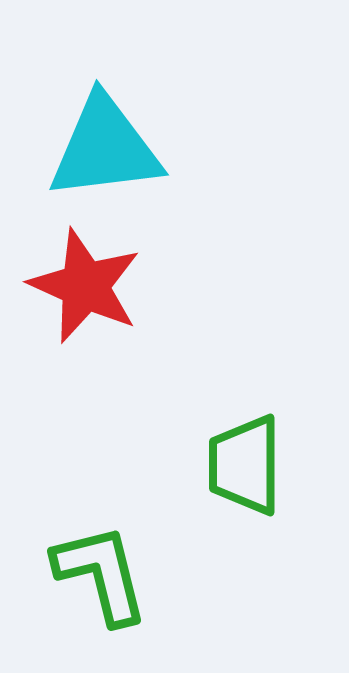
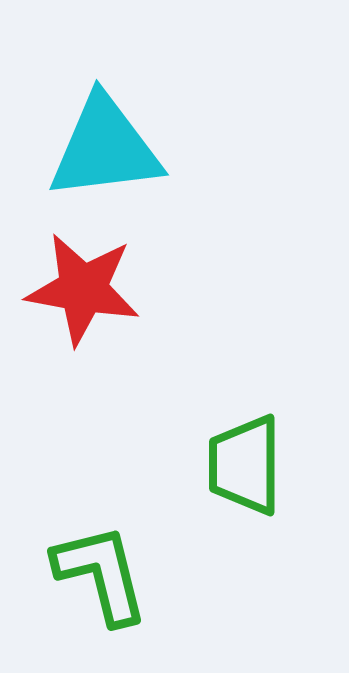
red star: moved 2 px left, 3 px down; rotated 14 degrees counterclockwise
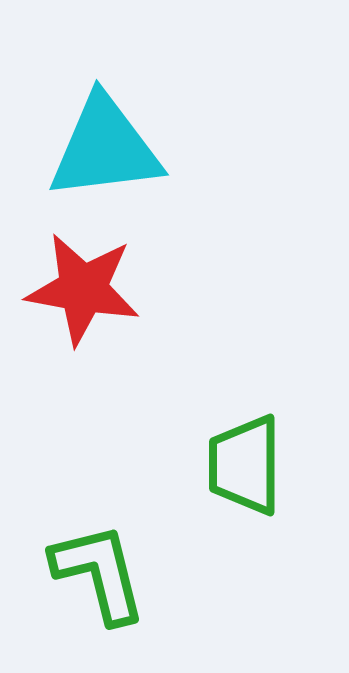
green L-shape: moved 2 px left, 1 px up
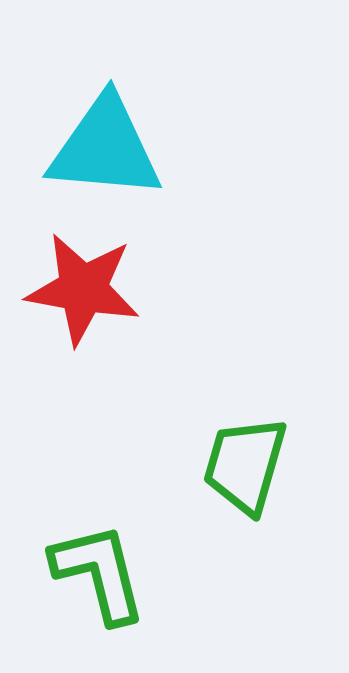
cyan triangle: rotated 12 degrees clockwise
green trapezoid: rotated 16 degrees clockwise
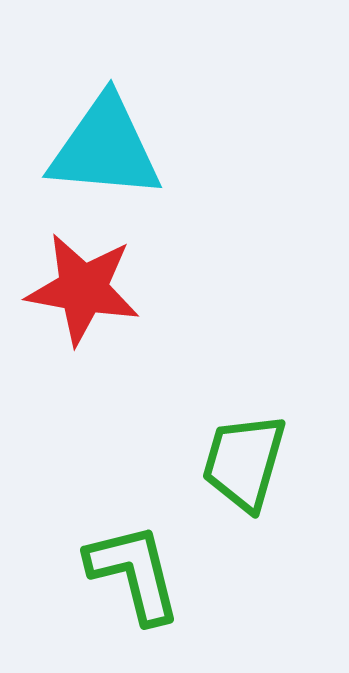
green trapezoid: moved 1 px left, 3 px up
green L-shape: moved 35 px right
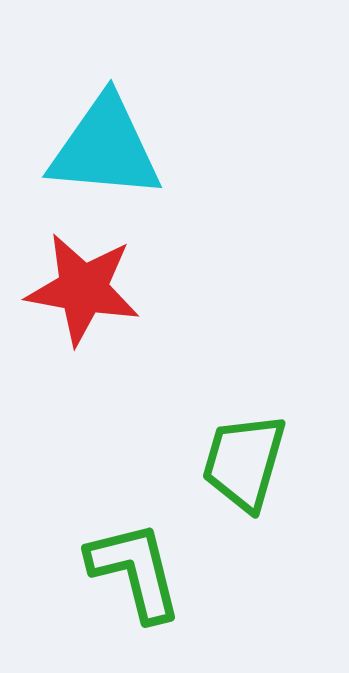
green L-shape: moved 1 px right, 2 px up
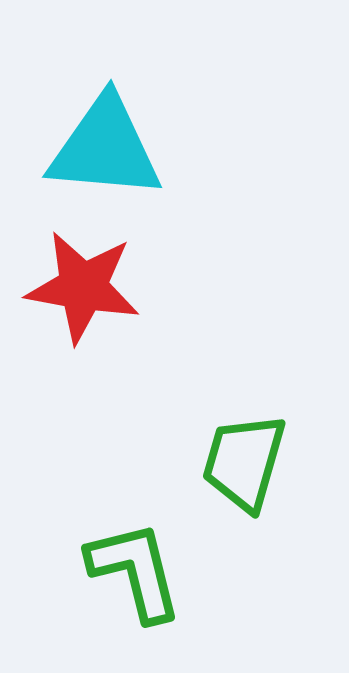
red star: moved 2 px up
